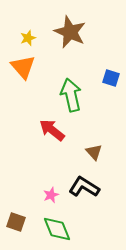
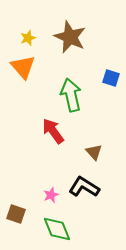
brown star: moved 5 px down
red arrow: moved 1 px right, 1 px down; rotated 16 degrees clockwise
brown square: moved 8 px up
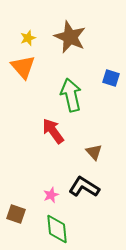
green diamond: rotated 16 degrees clockwise
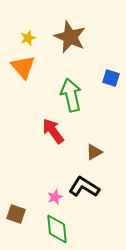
brown triangle: rotated 42 degrees clockwise
pink star: moved 4 px right, 2 px down
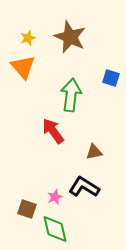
green arrow: rotated 20 degrees clockwise
brown triangle: rotated 18 degrees clockwise
brown square: moved 11 px right, 5 px up
green diamond: moved 2 px left; rotated 8 degrees counterclockwise
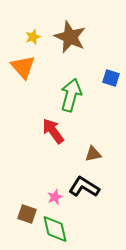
yellow star: moved 5 px right, 1 px up
green arrow: rotated 8 degrees clockwise
brown triangle: moved 1 px left, 2 px down
brown square: moved 5 px down
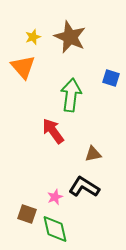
green arrow: rotated 8 degrees counterclockwise
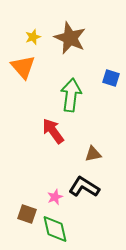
brown star: moved 1 px down
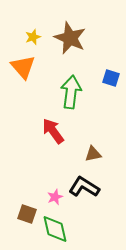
green arrow: moved 3 px up
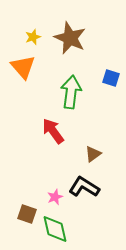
brown triangle: rotated 24 degrees counterclockwise
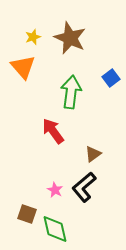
blue square: rotated 36 degrees clockwise
black L-shape: rotated 72 degrees counterclockwise
pink star: moved 7 px up; rotated 21 degrees counterclockwise
